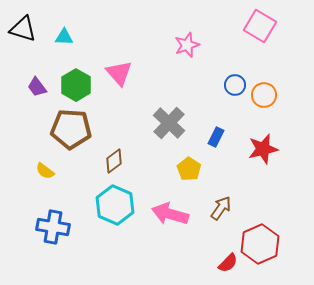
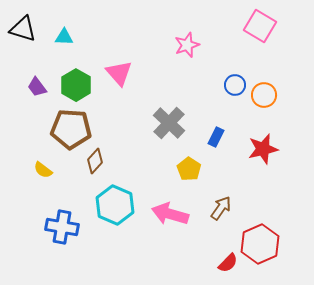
brown diamond: moved 19 px left; rotated 10 degrees counterclockwise
yellow semicircle: moved 2 px left, 1 px up
blue cross: moved 9 px right
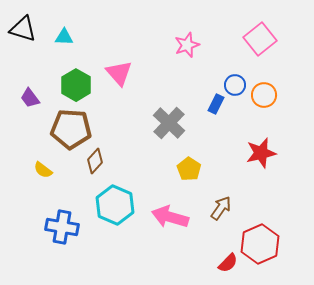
pink square: moved 13 px down; rotated 20 degrees clockwise
purple trapezoid: moved 7 px left, 11 px down
blue rectangle: moved 33 px up
red star: moved 2 px left, 4 px down
pink arrow: moved 3 px down
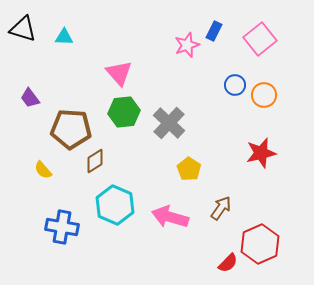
green hexagon: moved 48 px right, 27 px down; rotated 24 degrees clockwise
blue rectangle: moved 2 px left, 73 px up
brown diamond: rotated 15 degrees clockwise
yellow semicircle: rotated 12 degrees clockwise
